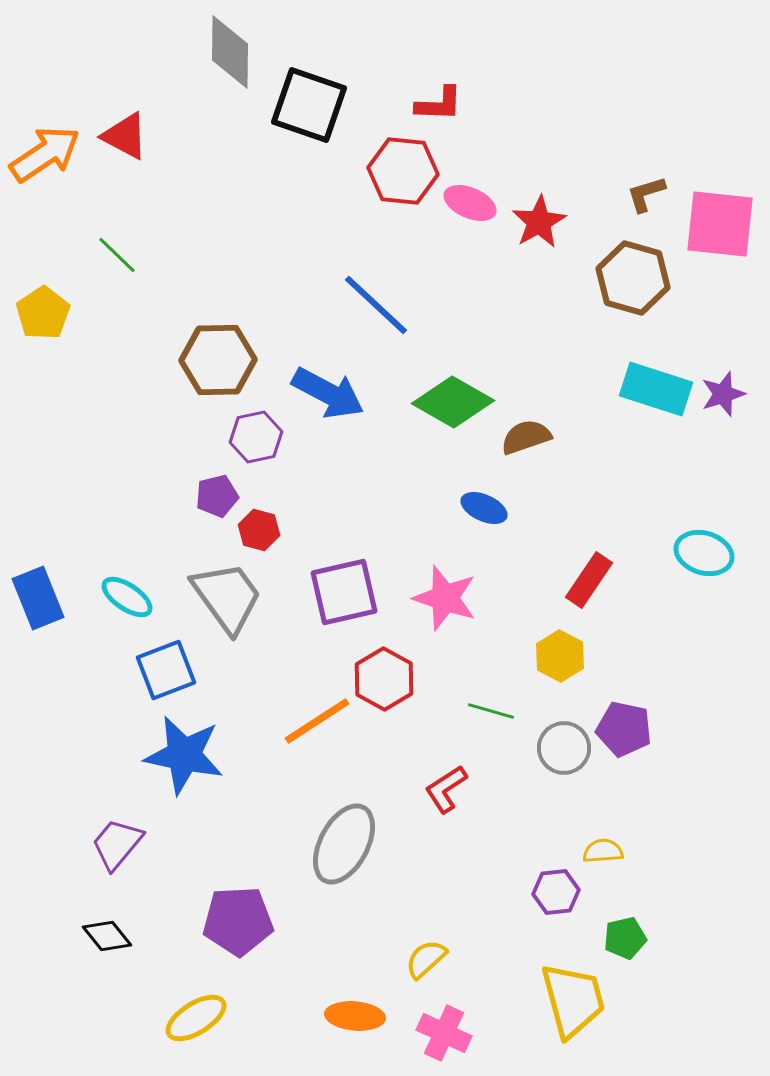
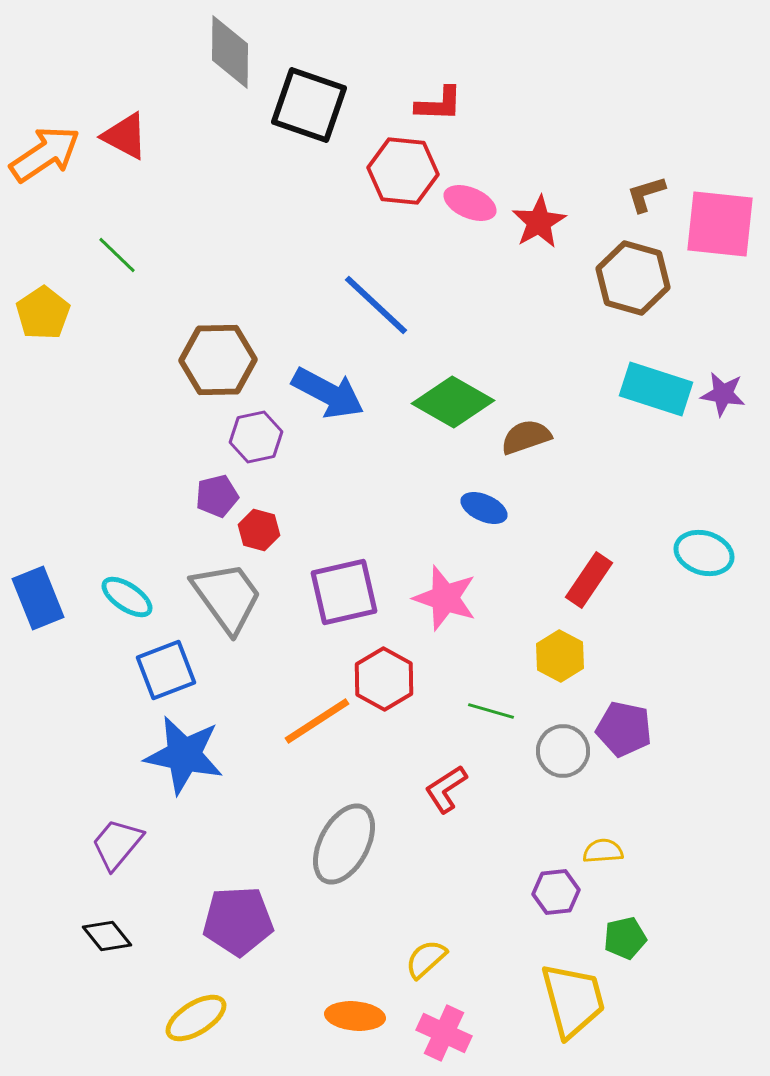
purple star at (723, 394): rotated 27 degrees clockwise
gray circle at (564, 748): moved 1 px left, 3 px down
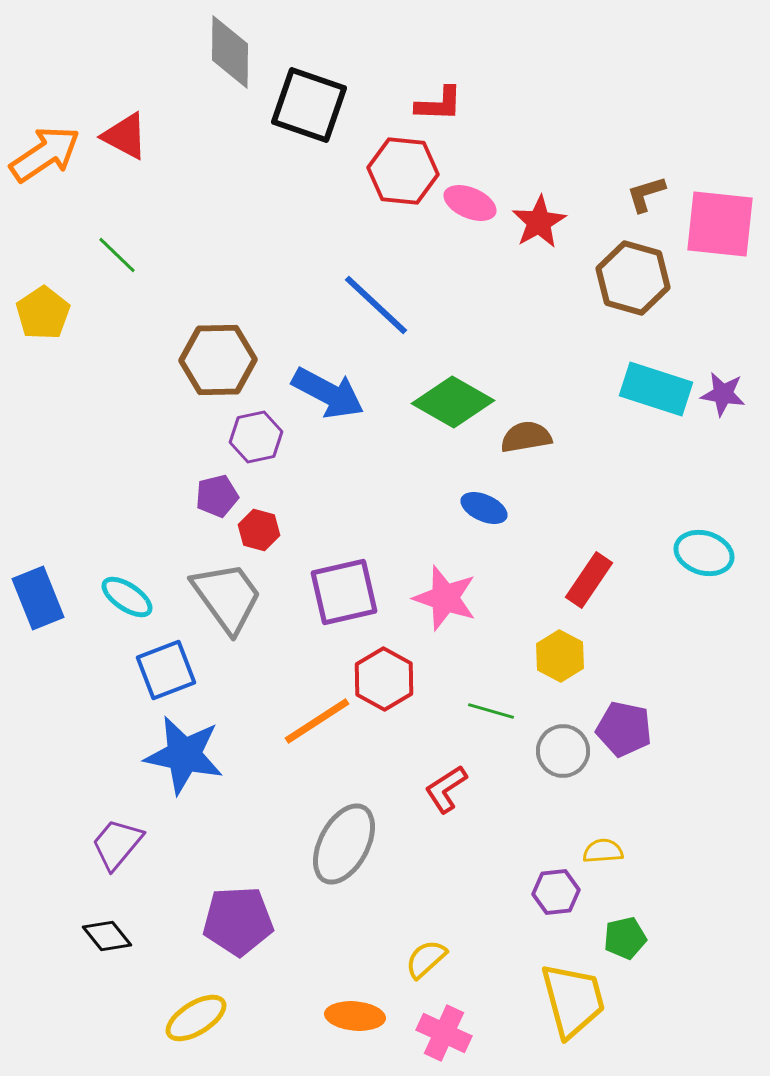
brown semicircle at (526, 437): rotated 9 degrees clockwise
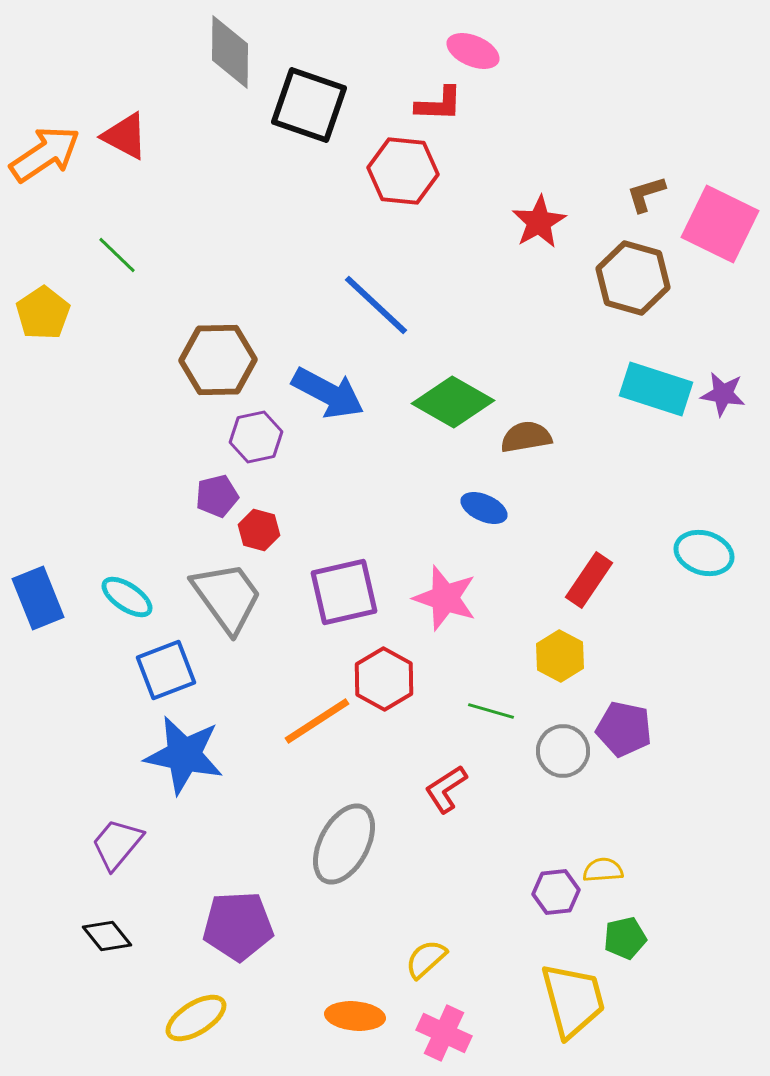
pink ellipse at (470, 203): moved 3 px right, 152 px up
pink square at (720, 224): rotated 20 degrees clockwise
yellow semicircle at (603, 851): moved 19 px down
purple pentagon at (238, 921): moved 5 px down
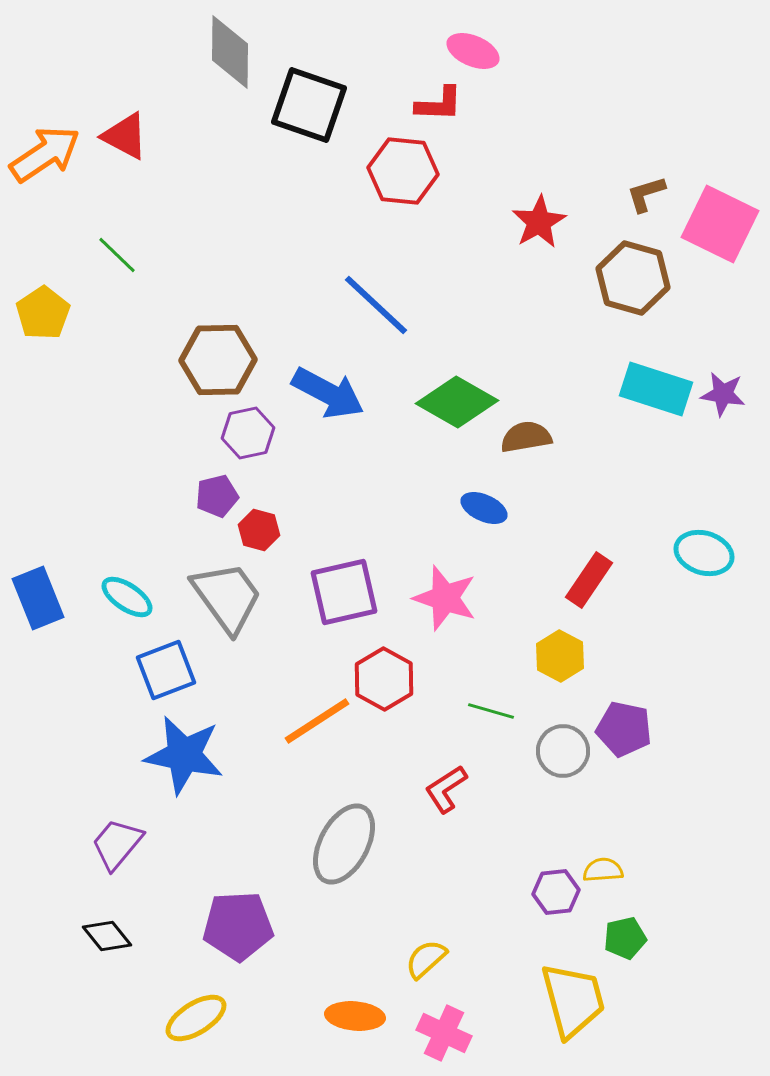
green diamond at (453, 402): moved 4 px right
purple hexagon at (256, 437): moved 8 px left, 4 px up
